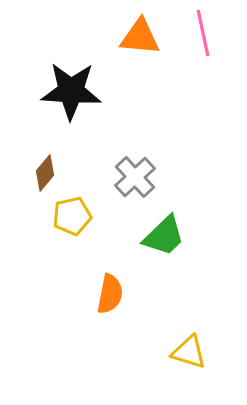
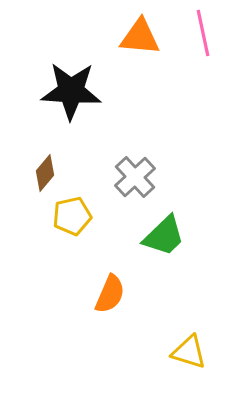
orange semicircle: rotated 12 degrees clockwise
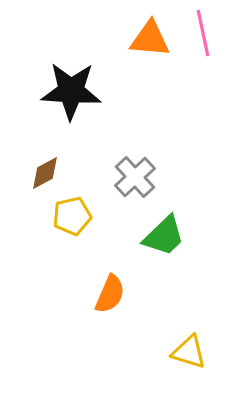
orange triangle: moved 10 px right, 2 px down
brown diamond: rotated 21 degrees clockwise
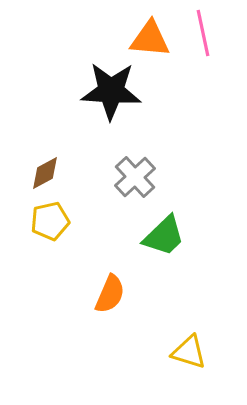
black star: moved 40 px right
yellow pentagon: moved 22 px left, 5 px down
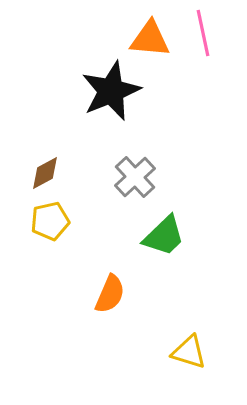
black star: rotated 26 degrees counterclockwise
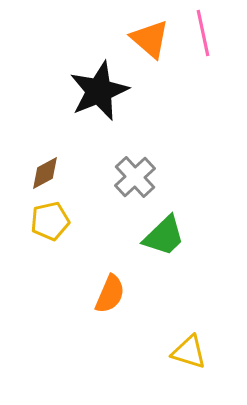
orange triangle: rotated 36 degrees clockwise
black star: moved 12 px left
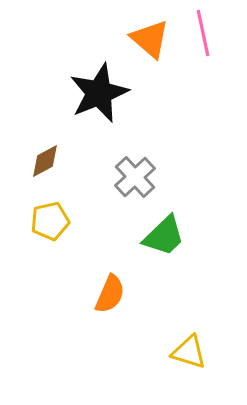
black star: moved 2 px down
brown diamond: moved 12 px up
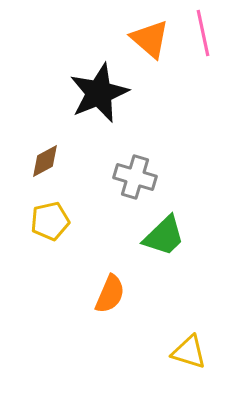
gray cross: rotated 30 degrees counterclockwise
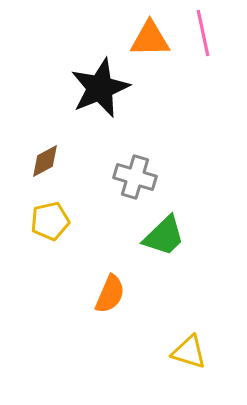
orange triangle: rotated 42 degrees counterclockwise
black star: moved 1 px right, 5 px up
